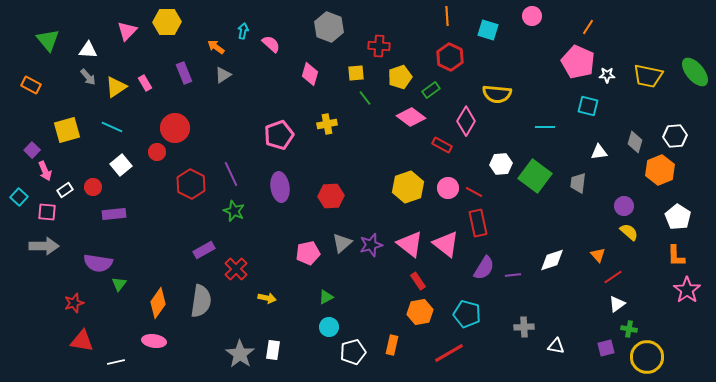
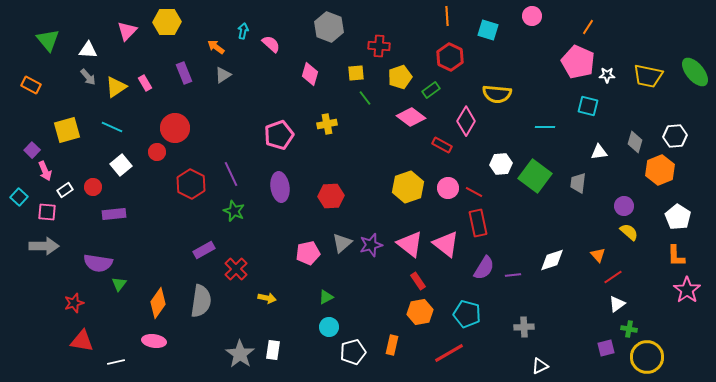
white triangle at (556, 346): moved 16 px left, 20 px down; rotated 36 degrees counterclockwise
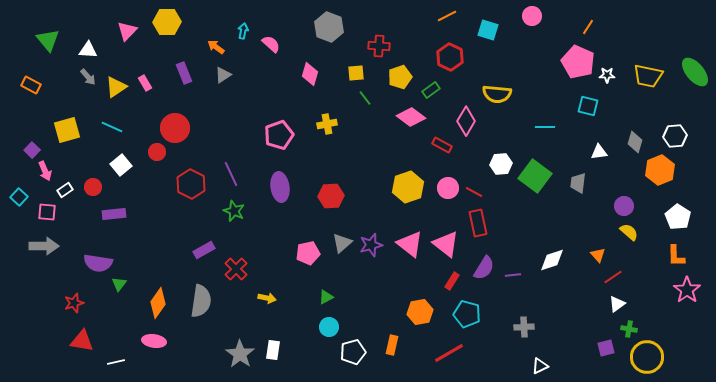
orange line at (447, 16): rotated 66 degrees clockwise
red rectangle at (418, 281): moved 34 px right; rotated 66 degrees clockwise
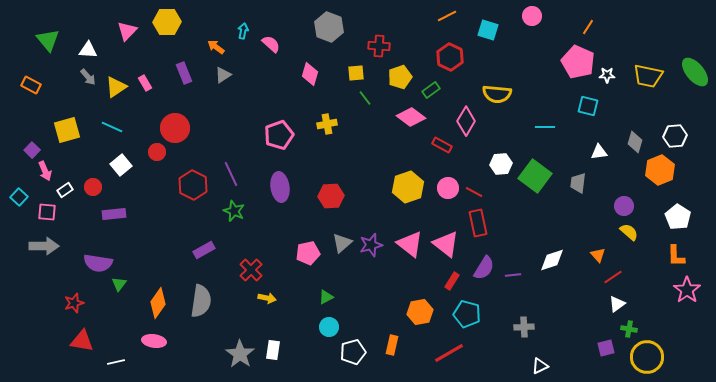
red hexagon at (191, 184): moved 2 px right, 1 px down
red cross at (236, 269): moved 15 px right, 1 px down
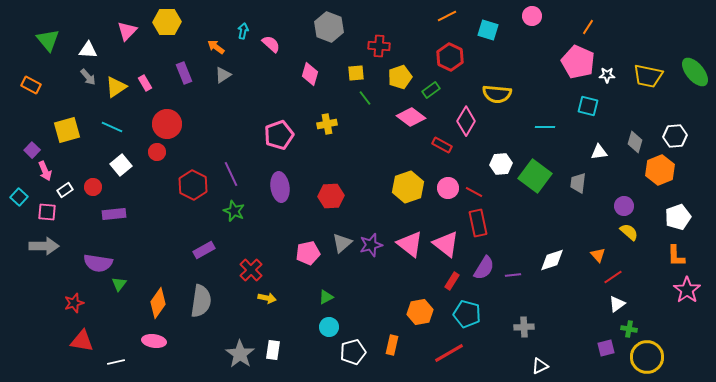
red circle at (175, 128): moved 8 px left, 4 px up
white pentagon at (678, 217): rotated 20 degrees clockwise
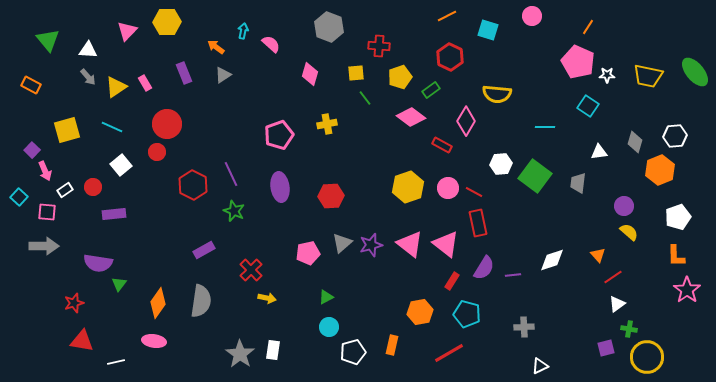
cyan square at (588, 106): rotated 20 degrees clockwise
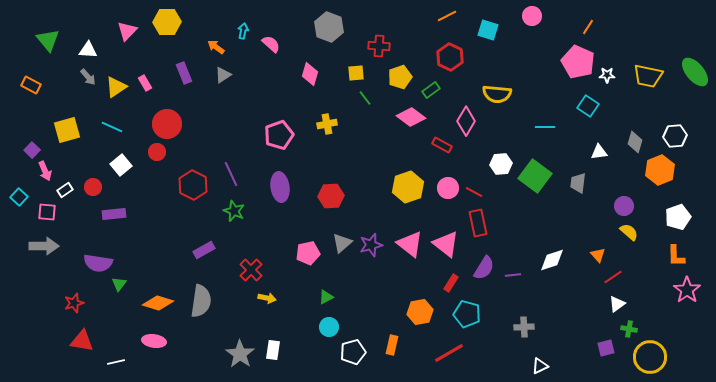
red rectangle at (452, 281): moved 1 px left, 2 px down
orange diamond at (158, 303): rotated 72 degrees clockwise
yellow circle at (647, 357): moved 3 px right
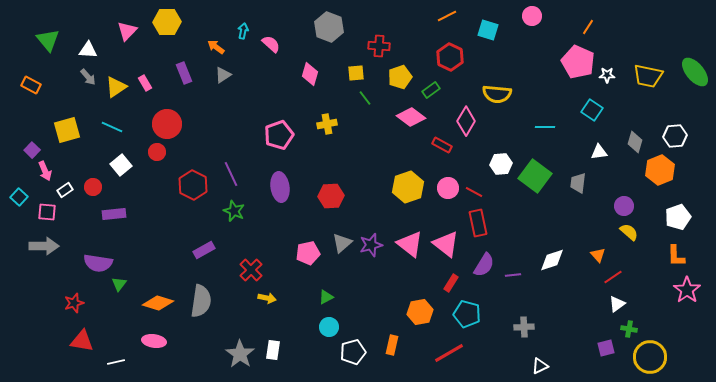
cyan square at (588, 106): moved 4 px right, 4 px down
purple semicircle at (484, 268): moved 3 px up
